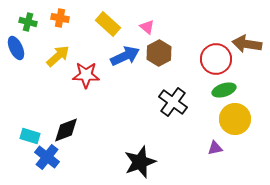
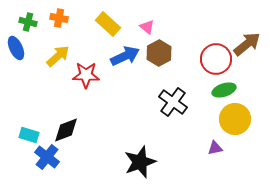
orange cross: moved 1 px left
brown arrow: rotated 132 degrees clockwise
cyan rectangle: moved 1 px left, 1 px up
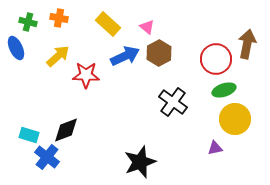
brown arrow: rotated 40 degrees counterclockwise
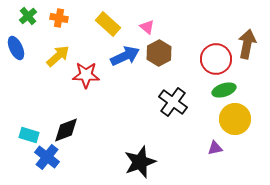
green cross: moved 6 px up; rotated 36 degrees clockwise
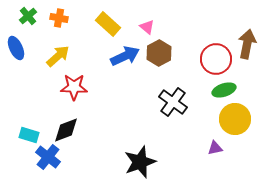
red star: moved 12 px left, 12 px down
blue cross: moved 1 px right
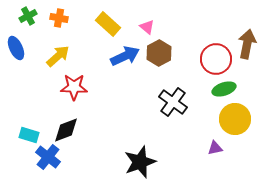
green cross: rotated 12 degrees clockwise
green ellipse: moved 1 px up
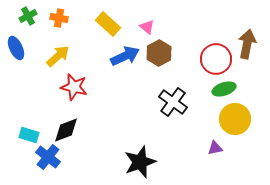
red star: rotated 12 degrees clockwise
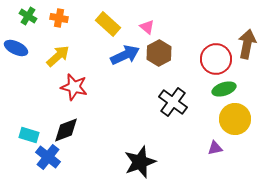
green cross: rotated 30 degrees counterclockwise
blue ellipse: rotated 40 degrees counterclockwise
blue arrow: moved 1 px up
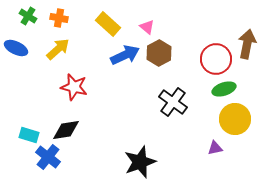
yellow arrow: moved 7 px up
black diamond: rotated 12 degrees clockwise
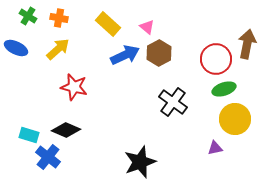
black diamond: rotated 32 degrees clockwise
